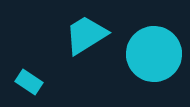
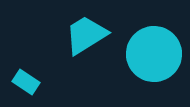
cyan rectangle: moved 3 px left
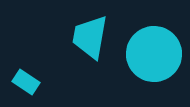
cyan trapezoid: moved 4 px right, 2 px down; rotated 48 degrees counterclockwise
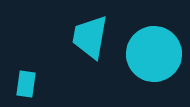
cyan rectangle: moved 2 px down; rotated 64 degrees clockwise
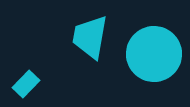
cyan rectangle: rotated 36 degrees clockwise
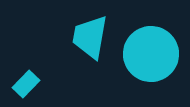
cyan circle: moved 3 px left
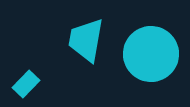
cyan trapezoid: moved 4 px left, 3 px down
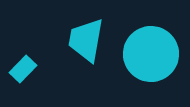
cyan rectangle: moved 3 px left, 15 px up
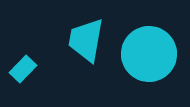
cyan circle: moved 2 px left
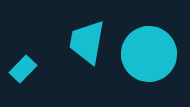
cyan trapezoid: moved 1 px right, 2 px down
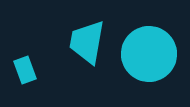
cyan rectangle: moved 2 px right, 1 px down; rotated 64 degrees counterclockwise
